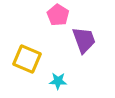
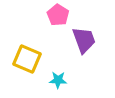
cyan star: moved 1 px up
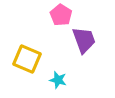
pink pentagon: moved 3 px right
cyan star: rotated 12 degrees clockwise
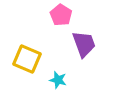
purple trapezoid: moved 4 px down
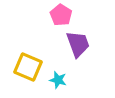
purple trapezoid: moved 6 px left
yellow square: moved 1 px right, 8 px down
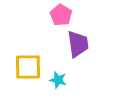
purple trapezoid: rotated 12 degrees clockwise
yellow square: rotated 24 degrees counterclockwise
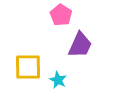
purple trapezoid: moved 2 px right, 1 px down; rotated 32 degrees clockwise
cyan star: rotated 12 degrees clockwise
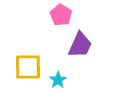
cyan star: rotated 12 degrees clockwise
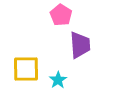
purple trapezoid: rotated 28 degrees counterclockwise
yellow square: moved 2 px left, 2 px down
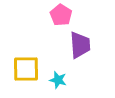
cyan star: rotated 24 degrees counterclockwise
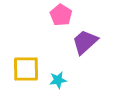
purple trapezoid: moved 5 px right, 3 px up; rotated 128 degrees counterclockwise
cyan star: rotated 24 degrees counterclockwise
